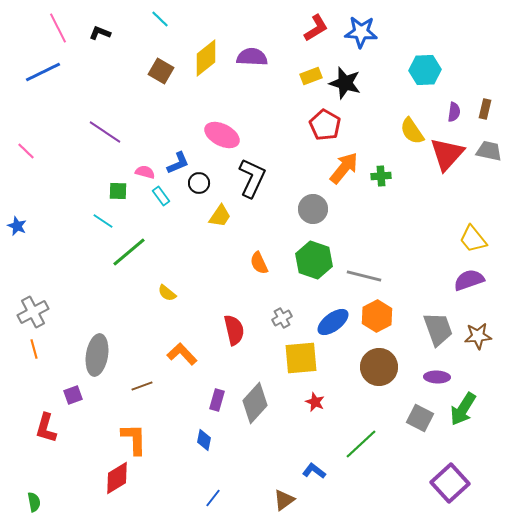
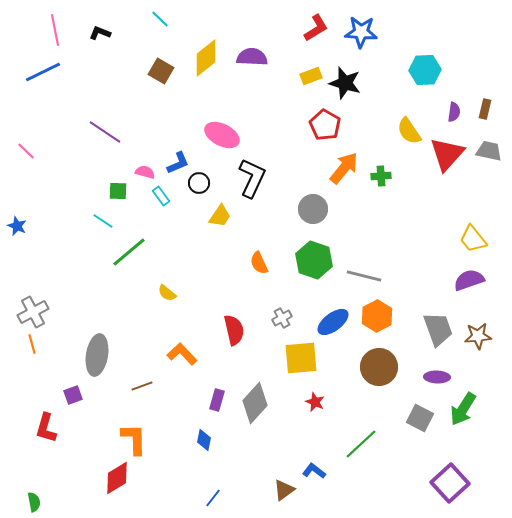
pink line at (58, 28): moved 3 px left, 2 px down; rotated 16 degrees clockwise
yellow semicircle at (412, 131): moved 3 px left
orange line at (34, 349): moved 2 px left, 5 px up
brown triangle at (284, 500): moved 10 px up
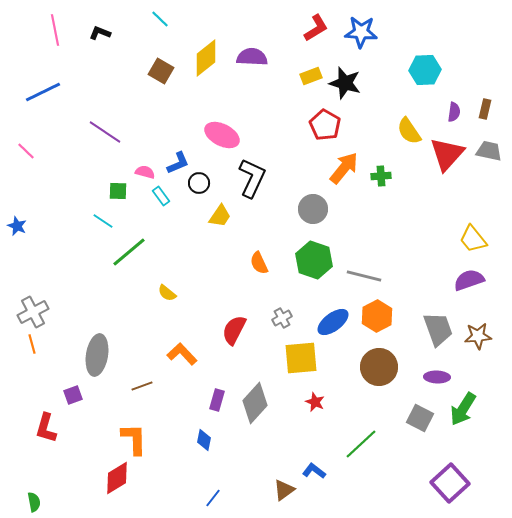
blue line at (43, 72): moved 20 px down
red semicircle at (234, 330): rotated 140 degrees counterclockwise
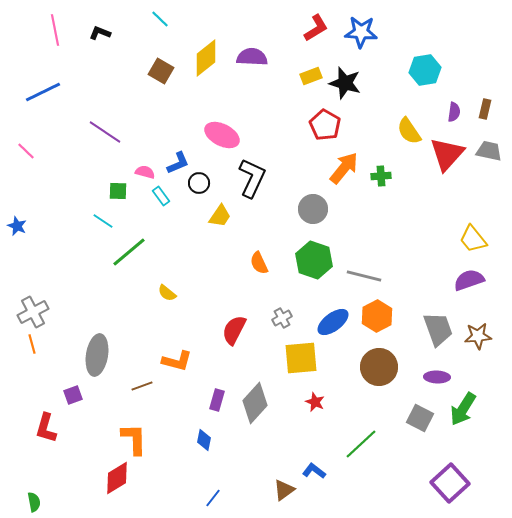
cyan hexagon at (425, 70): rotated 8 degrees counterclockwise
orange L-shape at (182, 354): moved 5 px left, 7 px down; rotated 148 degrees clockwise
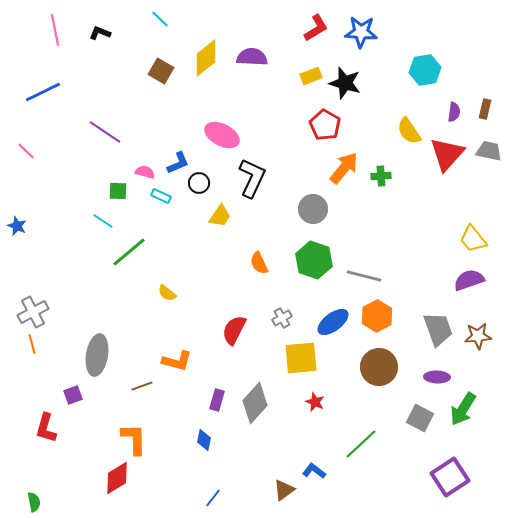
cyan rectangle at (161, 196): rotated 30 degrees counterclockwise
purple square at (450, 483): moved 6 px up; rotated 9 degrees clockwise
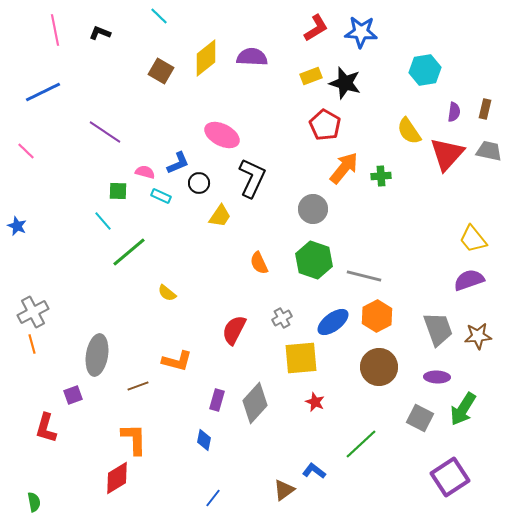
cyan line at (160, 19): moved 1 px left, 3 px up
cyan line at (103, 221): rotated 15 degrees clockwise
brown line at (142, 386): moved 4 px left
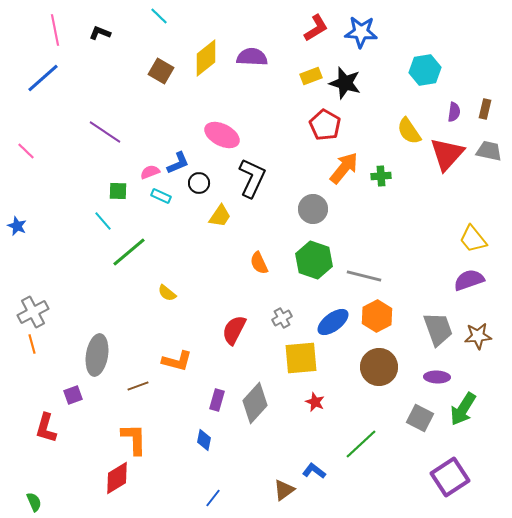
blue line at (43, 92): moved 14 px up; rotated 15 degrees counterclockwise
pink semicircle at (145, 172): moved 5 px right; rotated 36 degrees counterclockwise
green semicircle at (34, 502): rotated 12 degrees counterclockwise
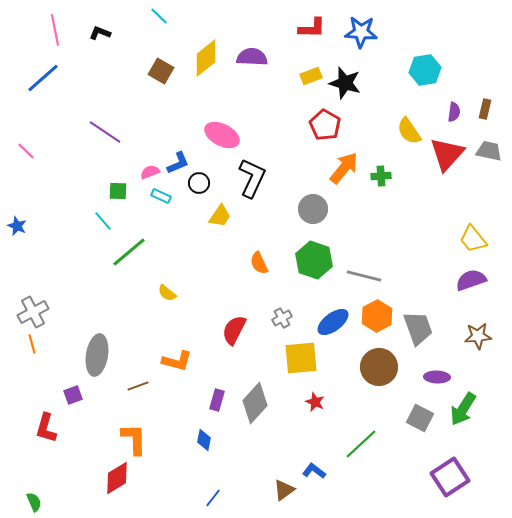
red L-shape at (316, 28): moved 4 px left; rotated 32 degrees clockwise
purple semicircle at (469, 280): moved 2 px right
gray trapezoid at (438, 329): moved 20 px left, 1 px up
